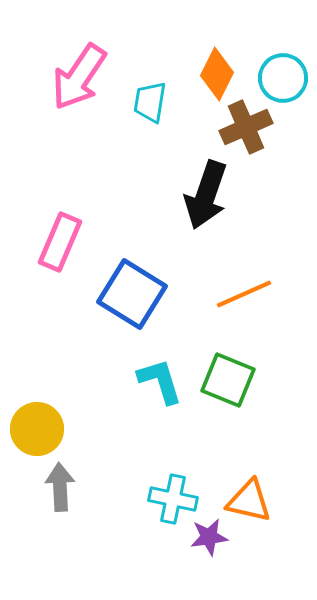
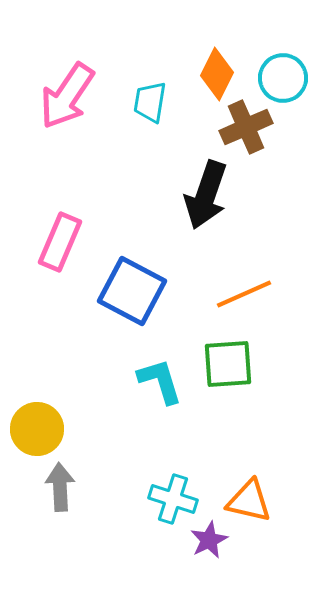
pink arrow: moved 12 px left, 19 px down
blue square: moved 3 px up; rotated 4 degrees counterclockwise
green square: moved 16 px up; rotated 26 degrees counterclockwise
cyan cross: rotated 6 degrees clockwise
purple star: moved 3 px down; rotated 18 degrees counterclockwise
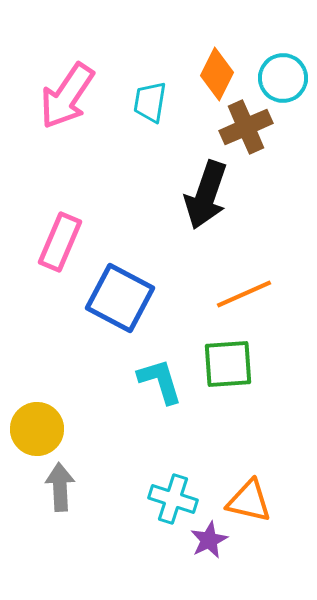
blue square: moved 12 px left, 7 px down
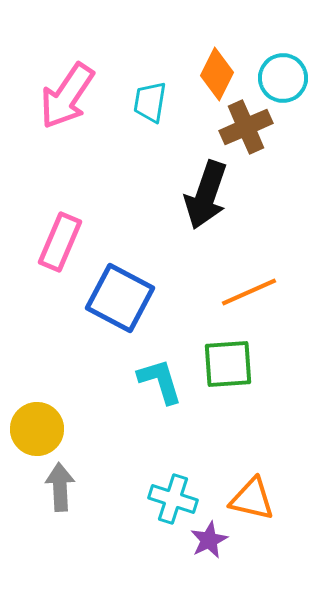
orange line: moved 5 px right, 2 px up
orange triangle: moved 3 px right, 2 px up
